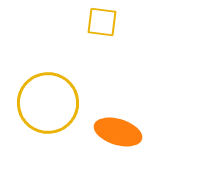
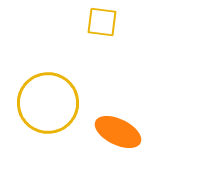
orange ellipse: rotated 9 degrees clockwise
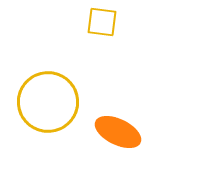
yellow circle: moved 1 px up
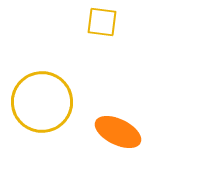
yellow circle: moved 6 px left
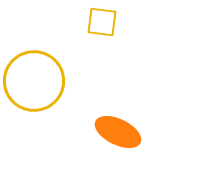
yellow circle: moved 8 px left, 21 px up
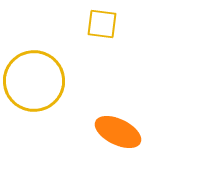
yellow square: moved 2 px down
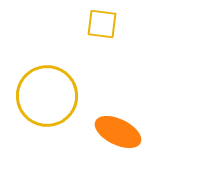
yellow circle: moved 13 px right, 15 px down
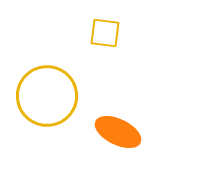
yellow square: moved 3 px right, 9 px down
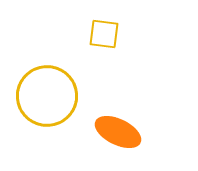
yellow square: moved 1 px left, 1 px down
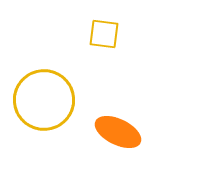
yellow circle: moved 3 px left, 4 px down
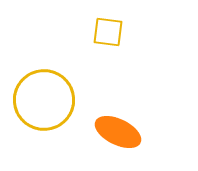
yellow square: moved 4 px right, 2 px up
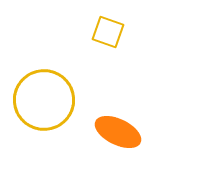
yellow square: rotated 12 degrees clockwise
